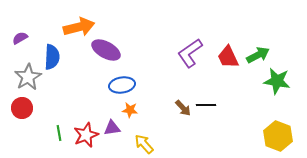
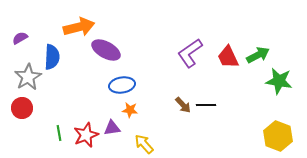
green star: moved 2 px right
brown arrow: moved 3 px up
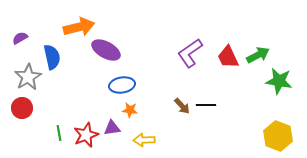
blue semicircle: rotated 15 degrees counterclockwise
brown arrow: moved 1 px left, 1 px down
yellow arrow: moved 4 px up; rotated 50 degrees counterclockwise
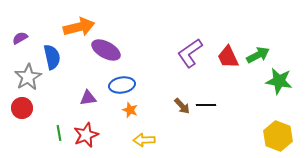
orange star: rotated 14 degrees clockwise
purple triangle: moved 24 px left, 30 px up
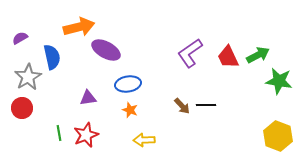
blue ellipse: moved 6 px right, 1 px up
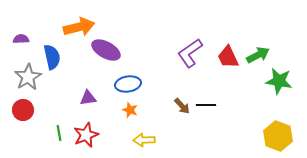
purple semicircle: moved 1 px right, 1 px down; rotated 28 degrees clockwise
red circle: moved 1 px right, 2 px down
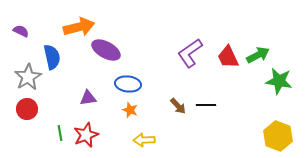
purple semicircle: moved 8 px up; rotated 28 degrees clockwise
blue ellipse: rotated 15 degrees clockwise
brown arrow: moved 4 px left
red circle: moved 4 px right, 1 px up
green line: moved 1 px right
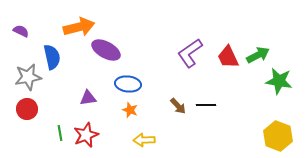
gray star: rotated 20 degrees clockwise
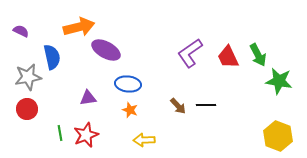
green arrow: rotated 90 degrees clockwise
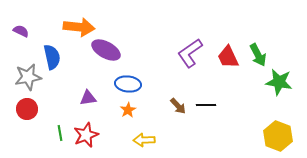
orange arrow: rotated 20 degrees clockwise
green star: moved 1 px down
orange star: moved 2 px left; rotated 21 degrees clockwise
